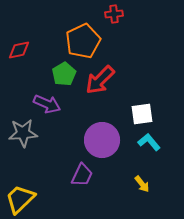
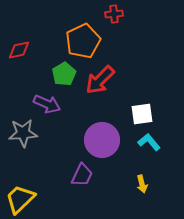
yellow arrow: rotated 24 degrees clockwise
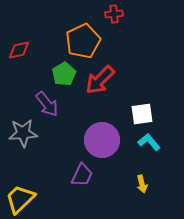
purple arrow: rotated 28 degrees clockwise
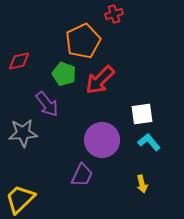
red cross: rotated 12 degrees counterclockwise
red diamond: moved 11 px down
green pentagon: rotated 20 degrees counterclockwise
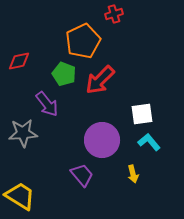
purple trapezoid: rotated 65 degrees counterclockwise
yellow arrow: moved 9 px left, 10 px up
yellow trapezoid: moved 3 px up; rotated 76 degrees clockwise
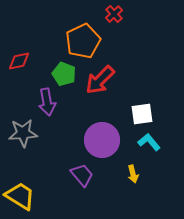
red cross: rotated 24 degrees counterclockwise
purple arrow: moved 2 px up; rotated 28 degrees clockwise
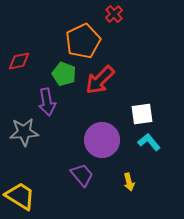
gray star: moved 1 px right, 1 px up
yellow arrow: moved 4 px left, 8 px down
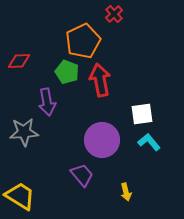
red diamond: rotated 10 degrees clockwise
green pentagon: moved 3 px right, 2 px up
red arrow: rotated 124 degrees clockwise
yellow arrow: moved 3 px left, 10 px down
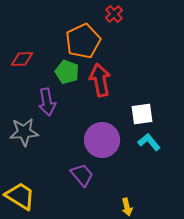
red diamond: moved 3 px right, 2 px up
yellow arrow: moved 1 px right, 15 px down
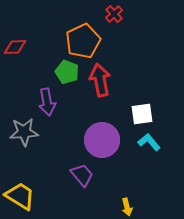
red diamond: moved 7 px left, 12 px up
